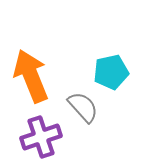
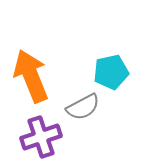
gray semicircle: rotated 104 degrees clockwise
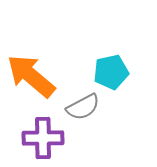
orange arrow: rotated 28 degrees counterclockwise
purple cross: moved 2 px right, 1 px down; rotated 18 degrees clockwise
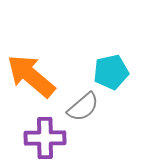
gray semicircle: rotated 12 degrees counterclockwise
purple cross: moved 2 px right
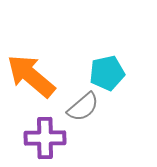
cyan pentagon: moved 4 px left, 1 px down
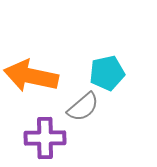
orange arrow: rotated 28 degrees counterclockwise
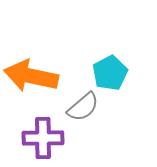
cyan pentagon: moved 3 px right; rotated 16 degrees counterclockwise
purple cross: moved 2 px left
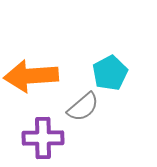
orange arrow: rotated 16 degrees counterclockwise
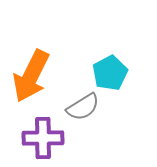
orange arrow: rotated 60 degrees counterclockwise
gray semicircle: rotated 8 degrees clockwise
